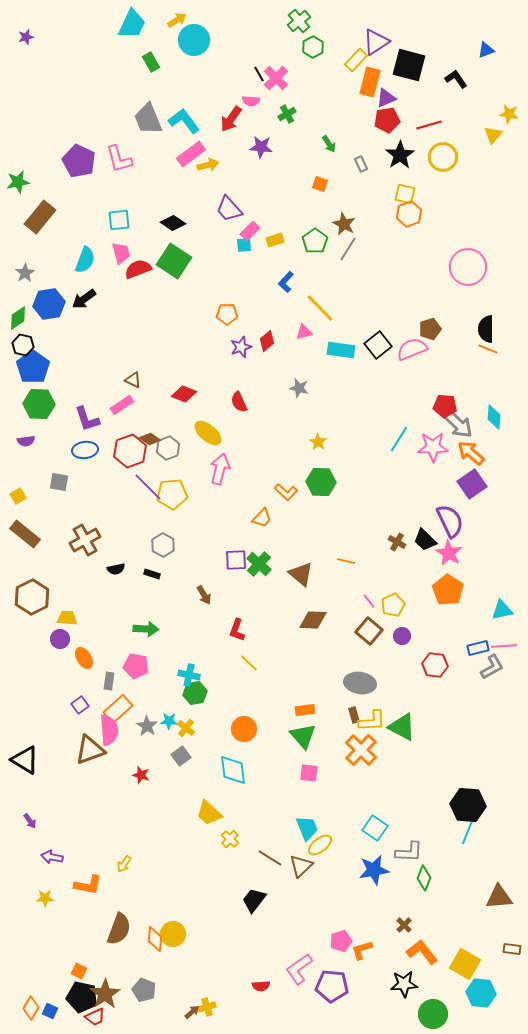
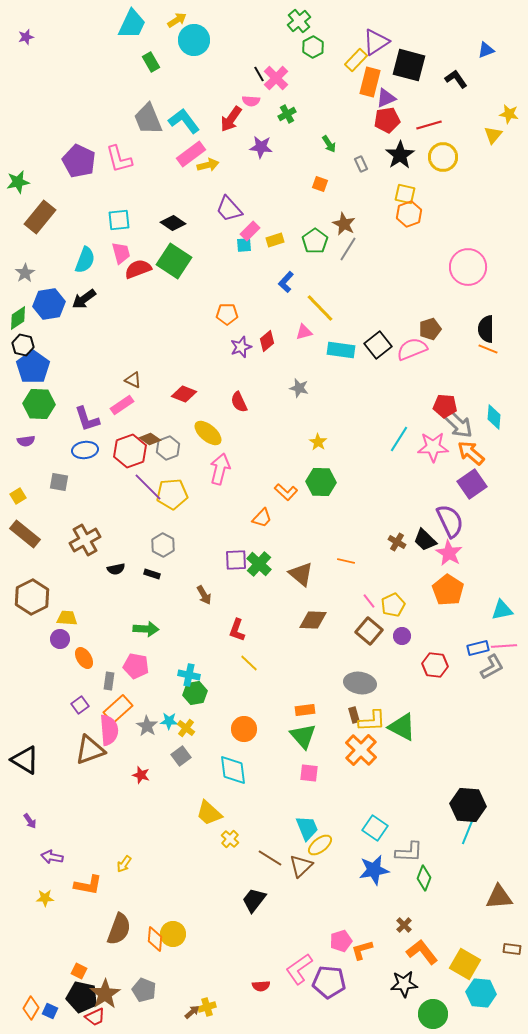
purple pentagon at (332, 986): moved 3 px left, 4 px up
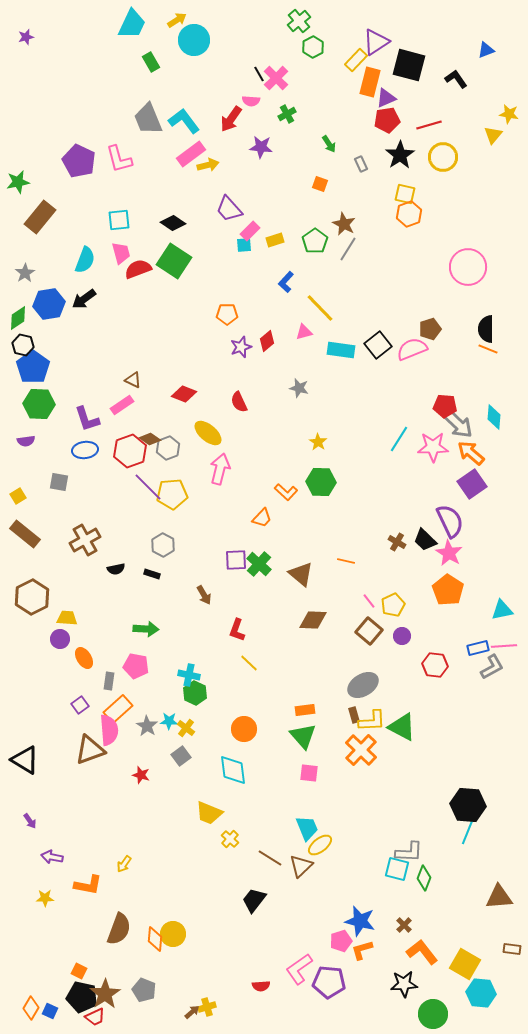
gray ellipse at (360, 683): moved 3 px right, 2 px down; rotated 40 degrees counterclockwise
green hexagon at (195, 693): rotated 25 degrees counterclockwise
yellow trapezoid at (209, 813): rotated 20 degrees counterclockwise
cyan square at (375, 828): moved 22 px right, 41 px down; rotated 20 degrees counterclockwise
blue star at (374, 870): moved 14 px left, 51 px down; rotated 24 degrees clockwise
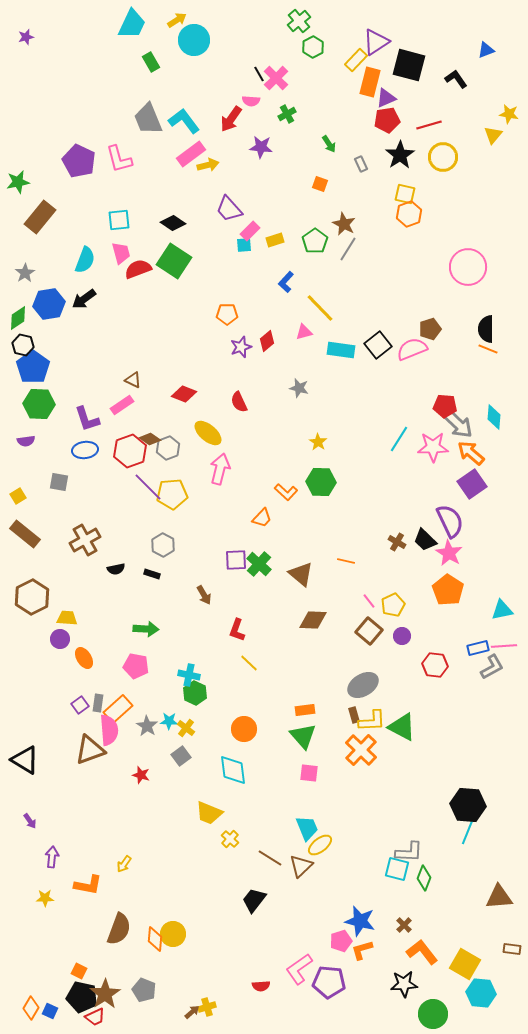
gray rectangle at (109, 681): moved 11 px left, 22 px down
purple arrow at (52, 857): rotated 85 degrees clockwise
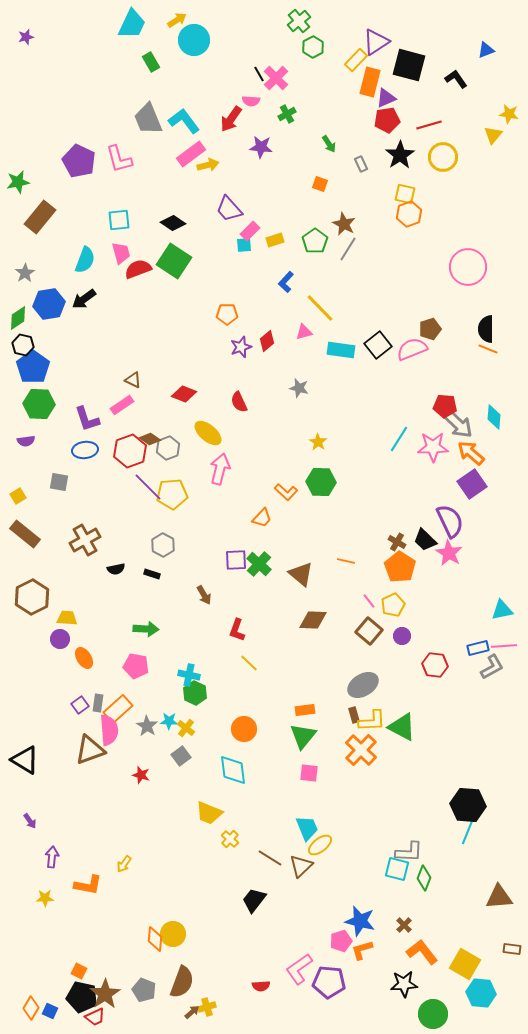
orange pentagon at (448, 590): moved 48 px left, 23 px up
green triangle at (303, 736): rotated 20 degrees clockwise
brown semicircle at (119, 929): moved 63 px right, 53 px down
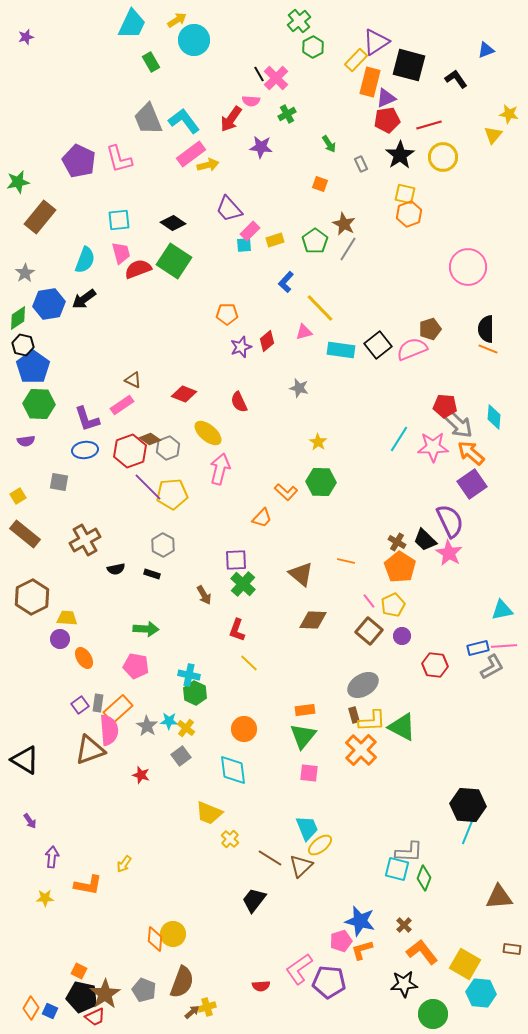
green cross at (259, 564): moved 16 px left, 20 px down
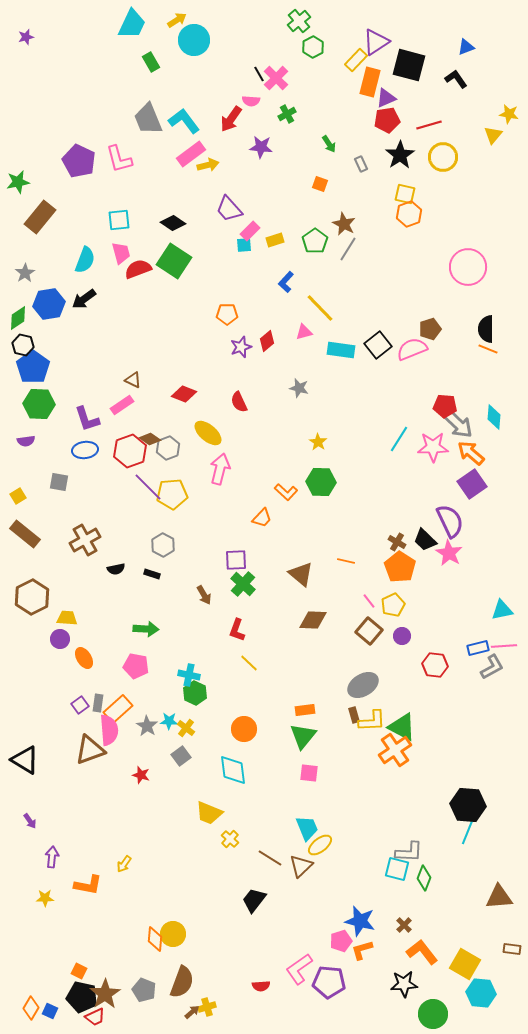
blue triangle at (486, 50): moved 20 px left, 3 px up
orange cross at (361, 750): moved 34 px right; rotated 12 degrees clockwise
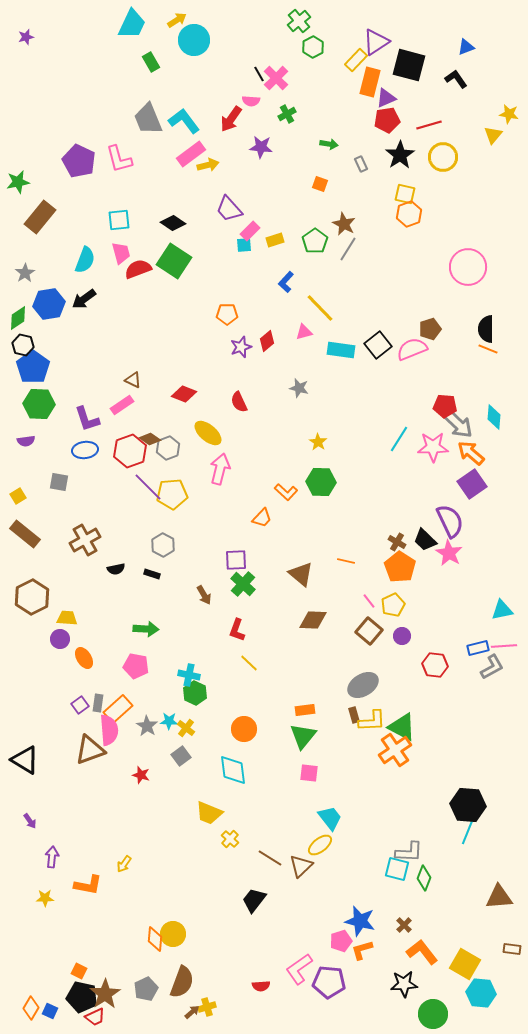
green arrow at (329, 144): rotated 48 degrees counterclockwise
cyan trapezoid at (307, 828): moved 23 px right, 10 px up; rotated 16 degrees counterclockwise
gray pentagon at (144, 990): moved 2 px right, 1 px up; rotated 25 degrees clockwise
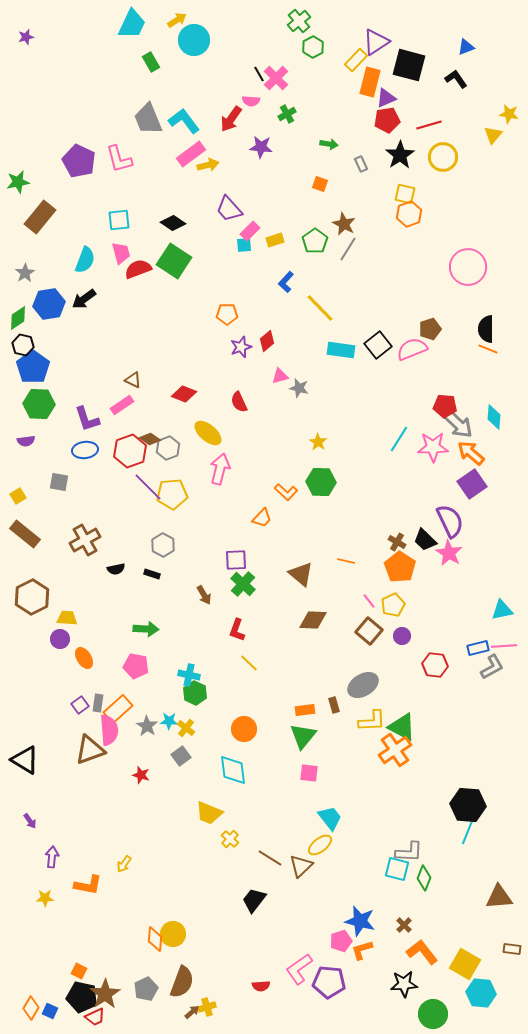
pink triangle at (304, 332): moved 24 px left, 44 px down
brown rectangle at (354, 715): moved 20 px left, 10 px up
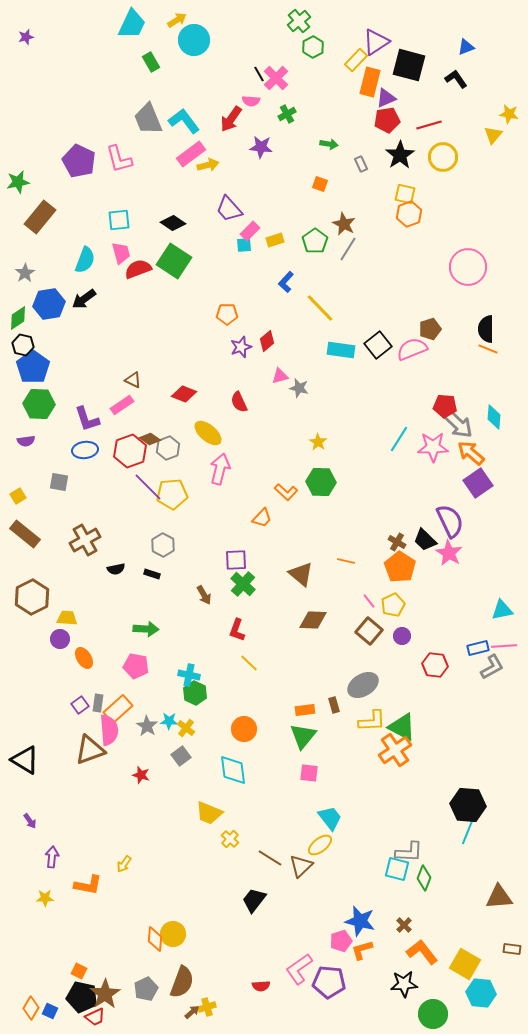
purple square at (472, 484): moved 6 px right, 1 px up
